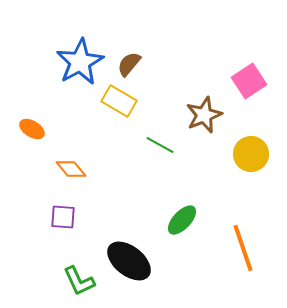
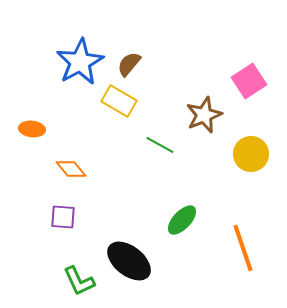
orange ellipse: rotated 25 degrees counterclockwise
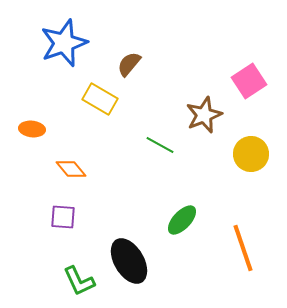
blue star: moved 16 px left, 19 px up; rotated 9 degrees clockwise
yellow rectangle: moved 19 px left, 2 px up
black ellipse: rotated 21 degrees clockwise
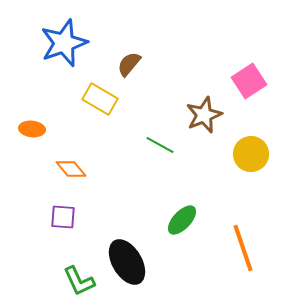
black ellipse: moved 2 px left, 1 px down
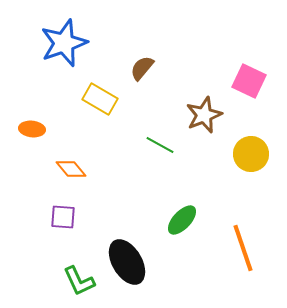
brown semicircle: moved 13 px right, 4 px down
pink square: rotated 32 degrees counterclockwise
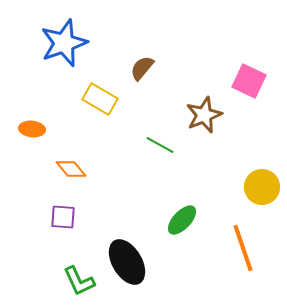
yellow circle: moved 11 px right, 33 px down
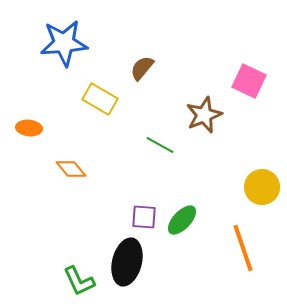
blue star: rotated 15 degrees clockwise
orange ellipse: moved 3 px left, 1 px up
purple square: moved 81 px right
black ellipse: rotated 45 degrees clockwise
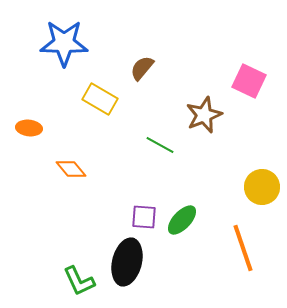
blue star: rotated 6 degrees clockwise
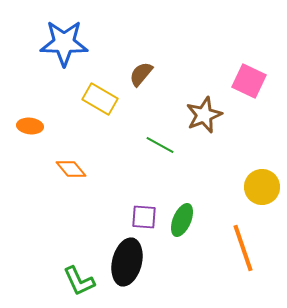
brown semicircle: moved 1 px left, 6 px down
orange ellipse: moved 1 px right, 2 px up
green ellipse: rotated 20 degrees counterclockwise
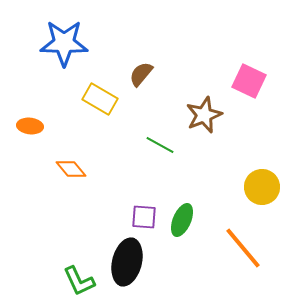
orange line: rotated 21 degrees counterclockwise
